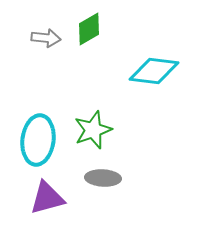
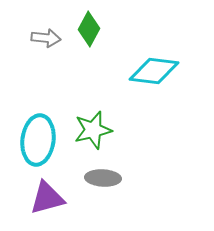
green diamond: rotated 32 degrees counterclockwise
green star: rotated 6 degrees clockwise
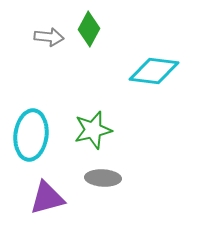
gray arrow: moved 3 px right, 1 px up
cyan ellipse: moved 7 px left, 5 px up
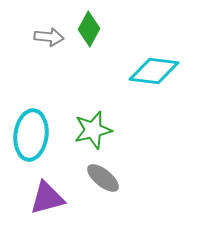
gray ellipse: rotated 36 degrees clockwise
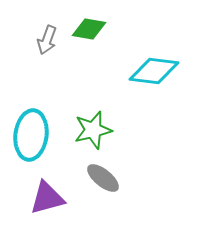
green diamond: rotated 72 degrees clockwise
gray arrow: moved 2 px left, 3 px down; rotated 104 degrees clockwise
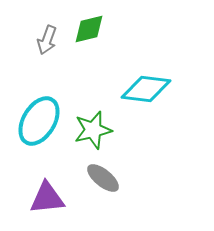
green diamond: rotated 24 degrees counterclockwise
cyan diamond: moved 8 px left, 18 px down
cyan ellipse: moved 8 px right, 14 px up; rotated 24 degrees clockwise
purple triangle: rotated 9 degrees clockwise
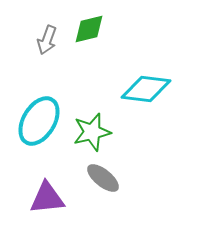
green star: moved 1 px left, 2 px down
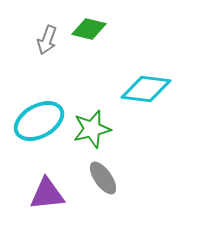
green diamond: rotated 28 degrees clockwise
cyan ellipse: rotated 30 degrees clockwise
green star: moved 3 px up
gray ellipse: rotated 16 degrees clockwise
purple triangle: moved 4 px up
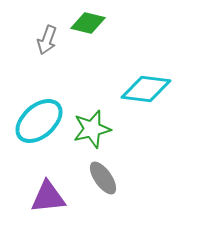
green diamond: moved 1 px left, 6 px up
cyan ellipse: rotated 12 degrees counterclockwise
purple triangle: moved 1 px right, 3 px down
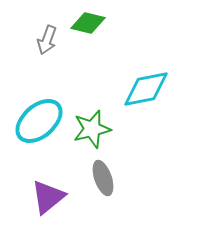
cyan diamond: rotated 18 degrees counterclockwise
gray ellipse: rotated 16 degrees clockwise
purple triangle: rotated 33 degrees counterclockwise
